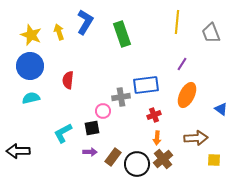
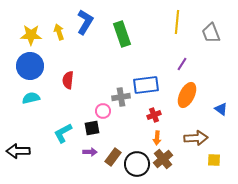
yellow star: rotated 20 degrees counterclockwise
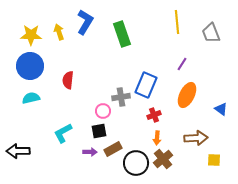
yellow line: rotated 10 degrees counterclockwise
blue rectangle: rotated 60 degrees counterclockwise
black square: moved 7 px right, 3 px down
brown rectangle: moved 8 px up; rotated 24 degrees clockwise
black circle: moved 1 px left, 1 px up
